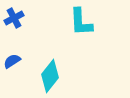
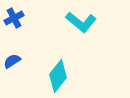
cyan L-shape: rotated 48 degrees counterclockwise
cyan diamond: moved 8 px right
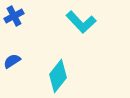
blue cross: moved 2 px up
cyan L-shape: rotated 8 degrees clockwise
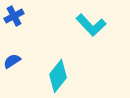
cyan L-shape: moved 10 px right, 3 px down
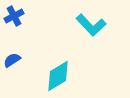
blue semicircle: moved 1 px up
cyan diamond: rotated 20 degrees clockwise
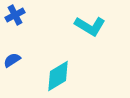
blue cross: moved 1 px right, 1 px up
cyan L-shape: moved 1 px left, 1 px down; rotated 16 degrees counterclockwise
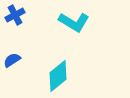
cyan L-shape: moved 16 px left, 4 px up
cyan diamond: rotated 8 degrees counterclockwise
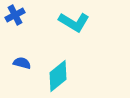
blue semicircle: moved 10 px right, 3 px down; rotated 48 degrees clockwise
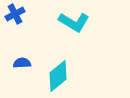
blue cross: moved 1 px up
blue semicircle: rotated 18 degrees counterclockwise
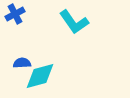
cyan L-shape: rotated 24 degrees clockwise
cyan diamond: moved 18 px left; rotated 24 degrees clockwise
